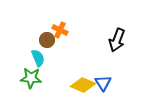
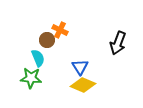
black arrow: moved 1 px right, 3 px down
blue triangle: moved 23 px left, 16 px up
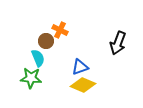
brown circle: moved 1 px left, 1 px down
blue triangle: rotated 42 degrees clockwise
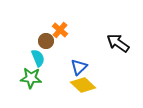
orange cross: rotated 14 degrees clockwise
black arrow: rotated 105 degrees clockwise
blue triangle: moved 1 px left; rotated 24 degrees counterclockwise
yellow diamond: rotated 20 degrees clockwise
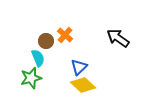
orange cross: moved 5 px right, 5 px down
black arrow: moved 5 px up
green star: rotated 20 degrees counterclockwise
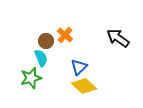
cyan semicircle: moved 3 px right
yellow diamond: moved 1 px right, 1 px down
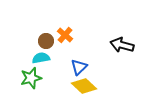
black arrow: moved 4 px right, 7 px down; rotated 20 degrees counterclockwise
cyan semicircle: rotated 78 degrees counterclockwise
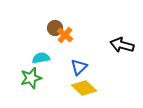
brown circle: moved 9 px right, 13 px up
yellow diamond: moved 2 px down
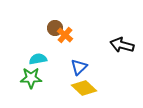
cyan semicircle: moved 3 px left, 1 px down
green star: rotated 15 degrees clockwise
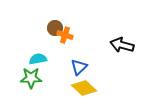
orange cross: rotated 21 degrees counterclockwise
